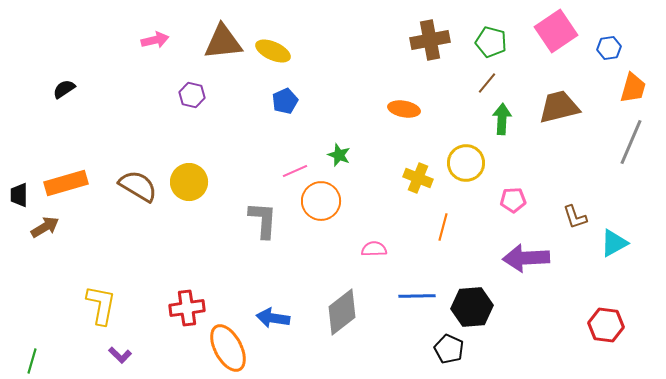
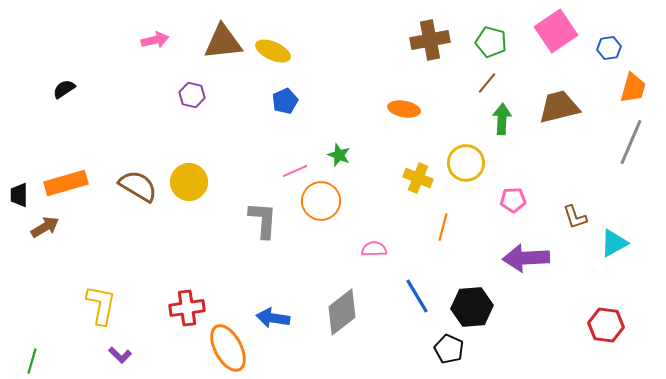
blue line at (417, 296): rotated 60 degrees clockwise
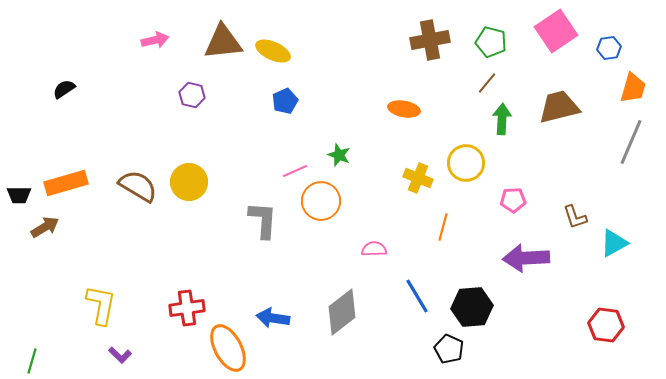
black trapezoid at (19, 195): rotated 90 degrees counterclockwise
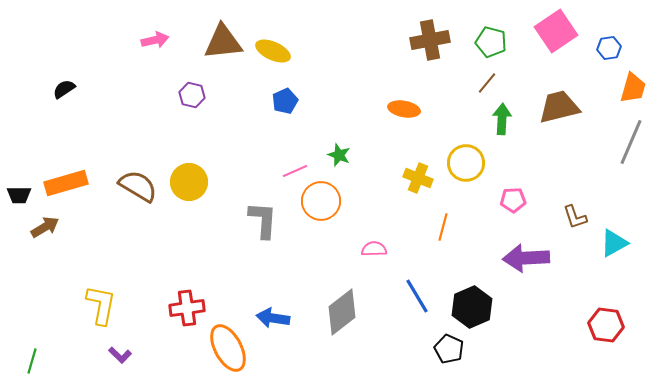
black hexagon at (472, 307): rotated 18 degrees counterclockwise
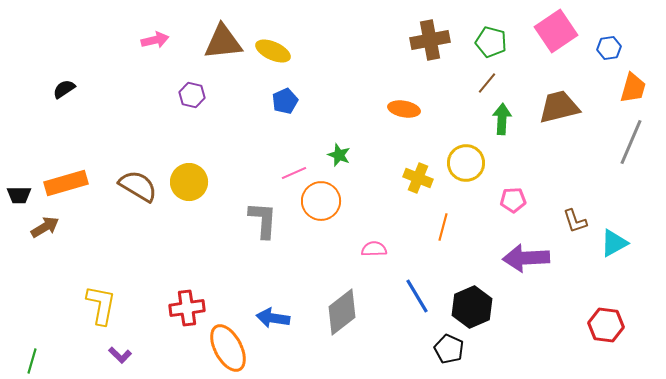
pink line at (295, 171): moved 1 px left, 2 px down
brown L-shape at (575, 217): moved 4 px down
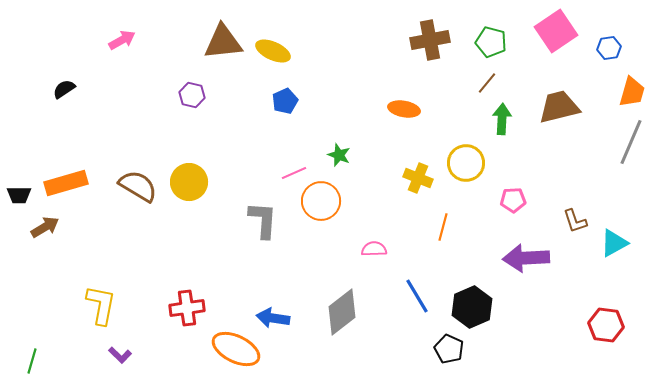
pink arrow at (155, 40): moved 33 px left; rotated 16 degrees counterclockwise
orange trapezoid at (633, 88): moved 1 px left, 4 px down
orange ellipse at (228, 348): moved 8 px right, 1 px down; rotated 36 degrees counterclockwise
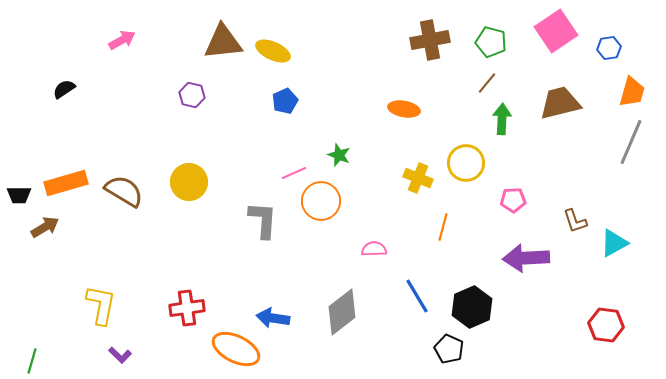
brown trapezoid at (559, 107): moved 1 px right, 4 px up
brown semicircle at (138, 186): moved 14 px left, 5 px down
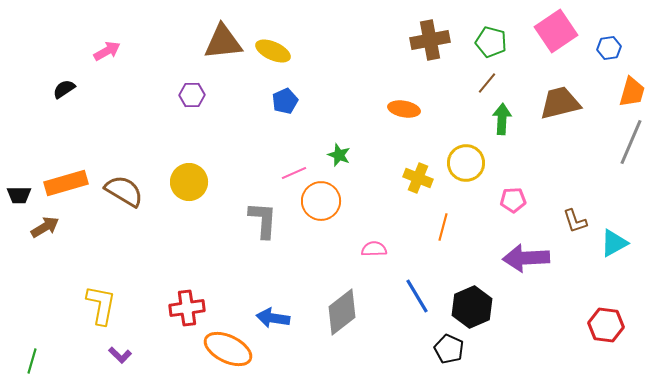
pink arrow at (122, 40): moved 15 px left, 11 px down
purple hexagon at (192, 95): rotated 15 degrees counterclockwise
orange ellipse at (236, 349): moved 8 px left
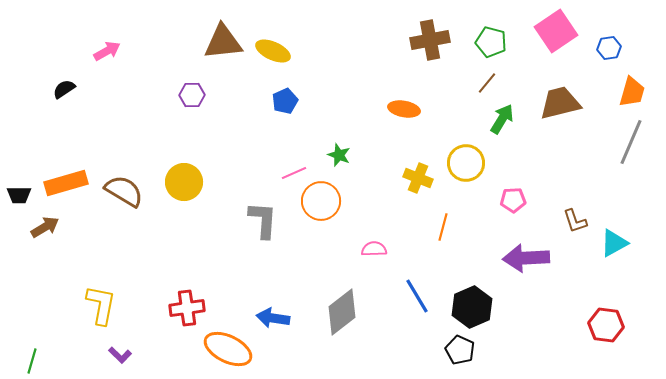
green arrow at (502, 119): rotated 28 degrees clockwise
yellow circle at (189, 182): moved 5 px left
black pentagon at (449, 349): moved 11 px right, 1 px down
